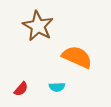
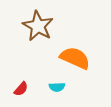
orange semicircle: moved 2 px left, 1 px down
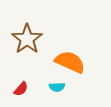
brown star: moved 11 px left, 13 px down; rotated 8 degrees clockwise
orange semicircle: moved 5 px left, 4 px down
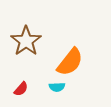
brown star: moved 1 px left, 2 px down
orange semicircle: rotated 104 degrees clockwise
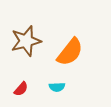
brown star: rotated 20 degrees clockwise
orange semicircle: moved 10 px up
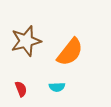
red semicircle: rotated 63 degrees counterclockwise
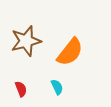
cyan semicircle: rotated 112 degrees counterclockwise
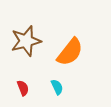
red semicircle: moved 2 px right, 1 px up
